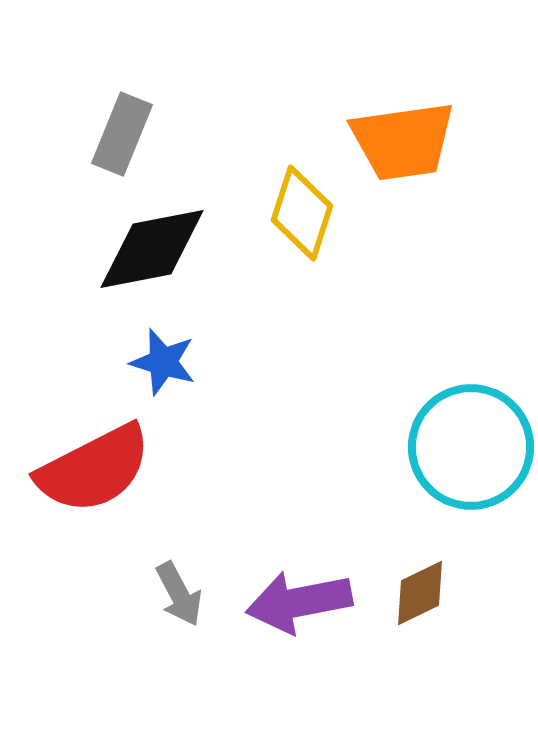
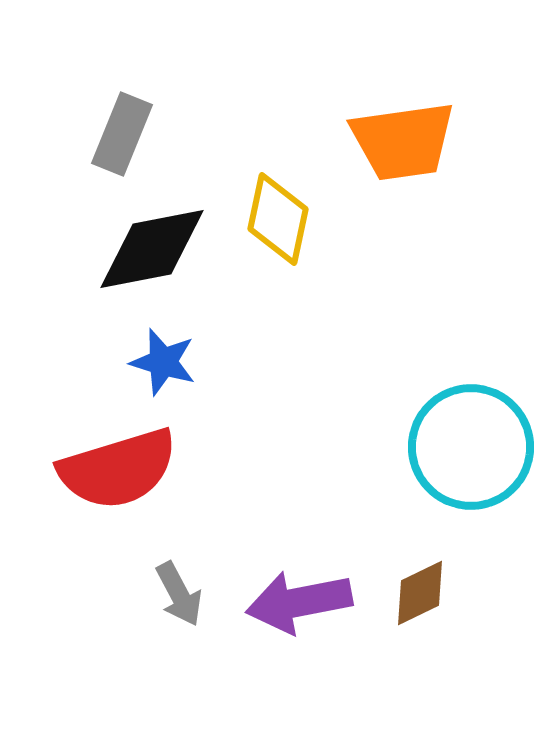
yellow diamond: moved 24 px left, 6 px down; rotated 6 degrees counterclockwise
red semicircle: moved 24 px right; rotated 10 degrees clockwise
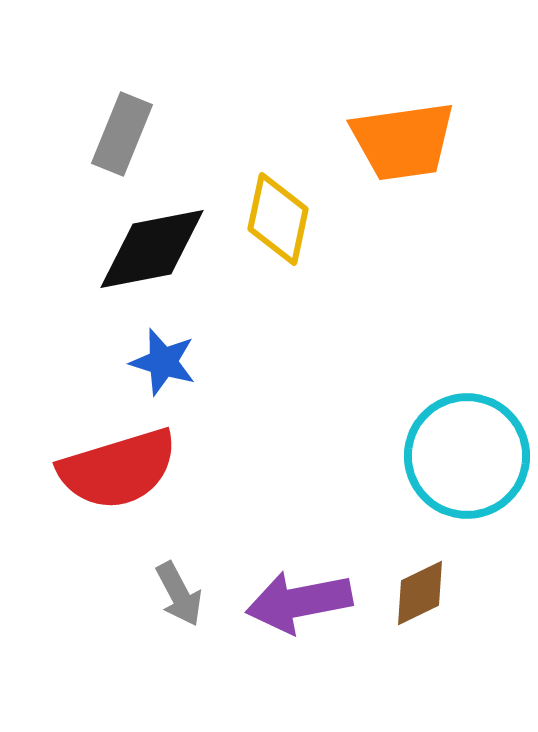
cyan circle: moved 4 px left, 9 px down
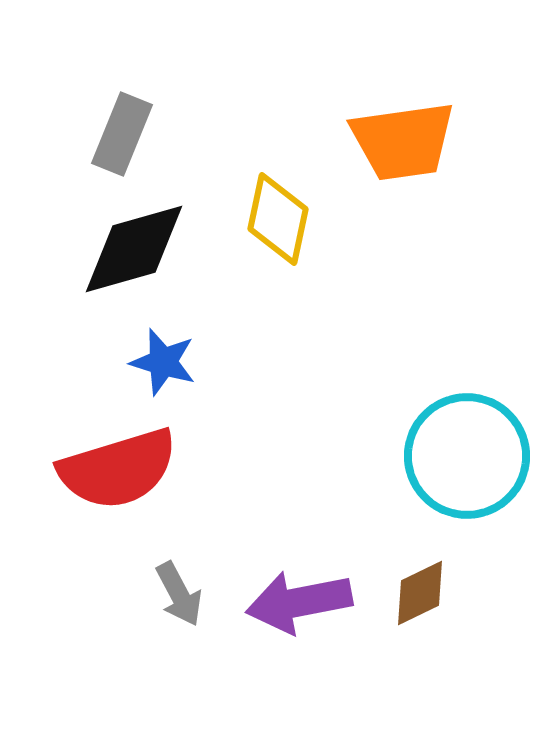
black diamond: moved 18 px left; rotated 5 degrees counterclockwise
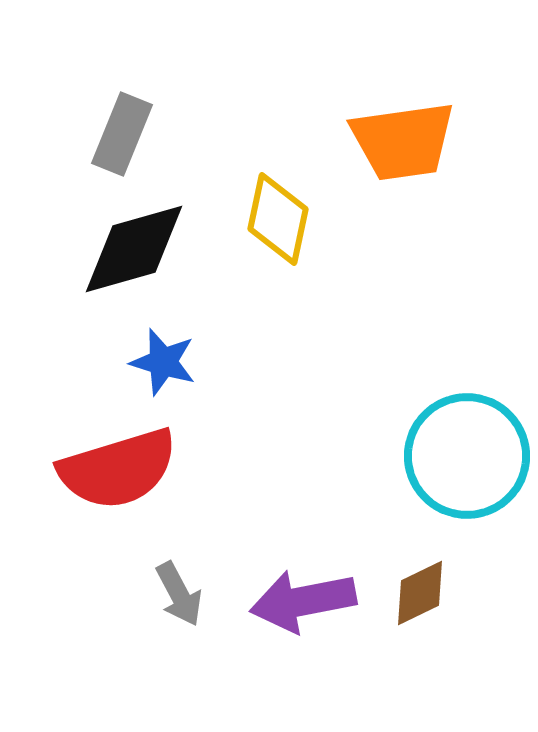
purple arrow: moved 4 px right, 1 px up
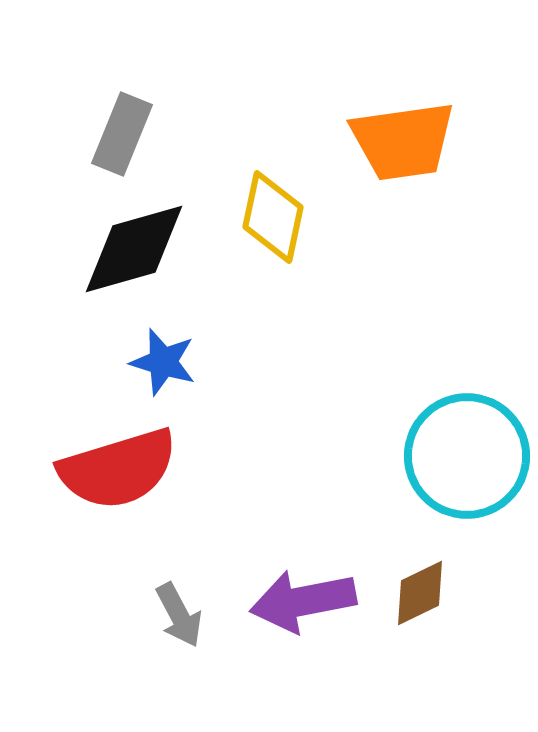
yellow diamond: moved 5 px left, 2 px up
gray arrow: moved 21 px down
